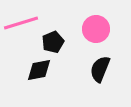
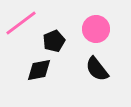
pink line: rotated 20 degrees counterclockwise
black pentagon: moved 1 px right, 1 px up
black semicircle: moved 3 px left; rotated 60 degrees counterclockwise
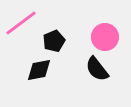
pink circle: moved 9 px right, 8 px down
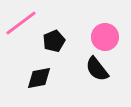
black diamond: moved 8 px down
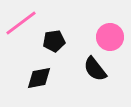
pink circle: moved 5 px right
black pentagon: rotated 15 degrees clockwise
black semicircle: moved 2 px left
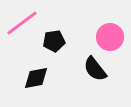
pink line: moved 1 px right
black diamond: moved 3 px left
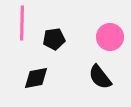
pink line: rotated 52 degrees counterclockwise
black pentagon: moved 2 px up
black semicircle: moved 5 px right, 8 px down
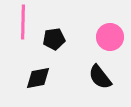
pink line: moved 1 px right, 1 px up
black diamond: moved 2 px right
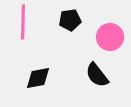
black pentagon: moved 16 px right, 19 px up
black semicircle: moved 3 px left, 2 px up
